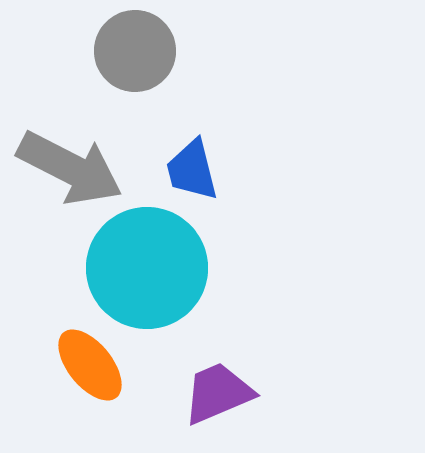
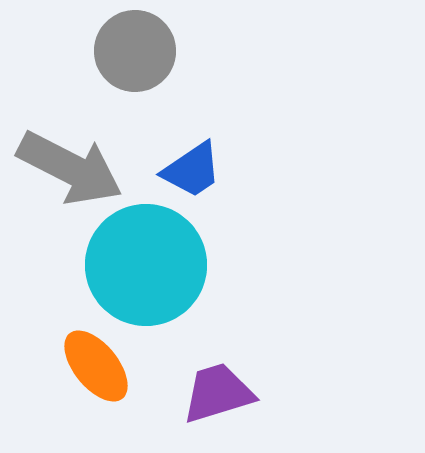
blue trapezoid: rotated 110 degrees counterclockwise
cyan circle: moved 1 px left, 3 px up
orange ellipse: moved 6 px right, 1 px down
purple trapezoid: rotated 6 degrees clockwise
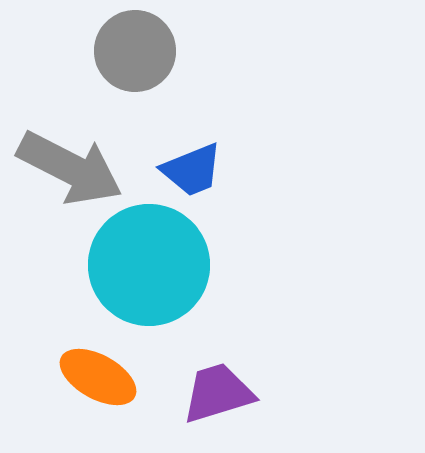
blue trapezoid: rotated 12 degrees clockwise
cyan circle: moved 3 px right
orange ellipse: moved 2 px right, 11 px down; rotated 22 degrees counterclockwise
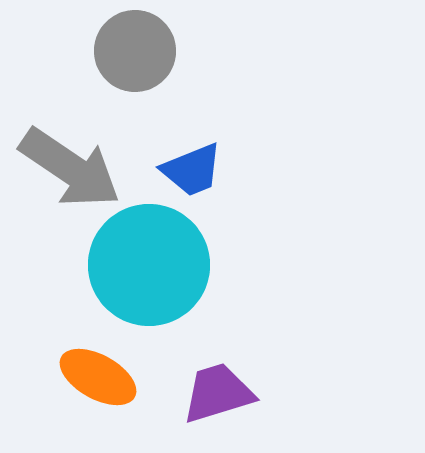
gray arrow: rotated 7 degrees clockwise
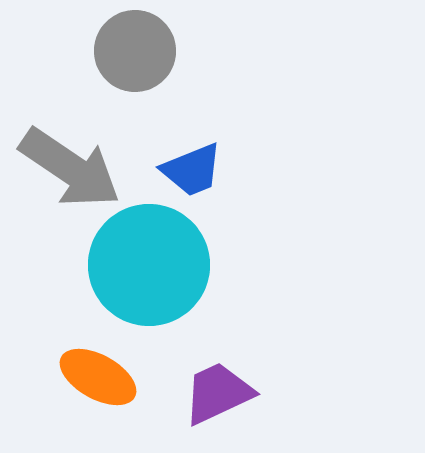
purple trapezoid: rotated 8 degrees counterclockwise
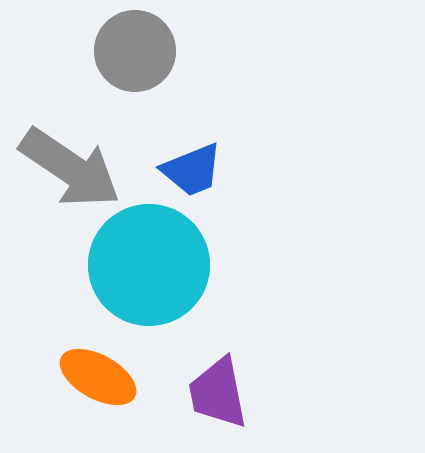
purple trapezoid: rotated 76 degrees counterclockwise
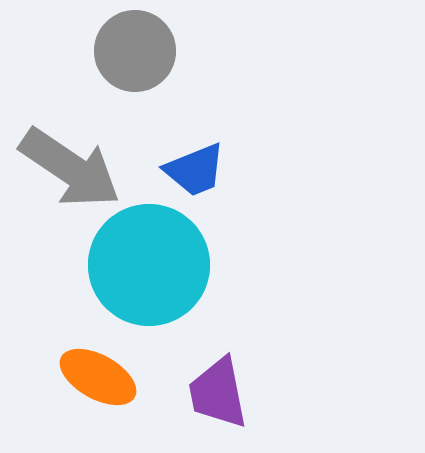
blue trapezoid: moved 3 px right
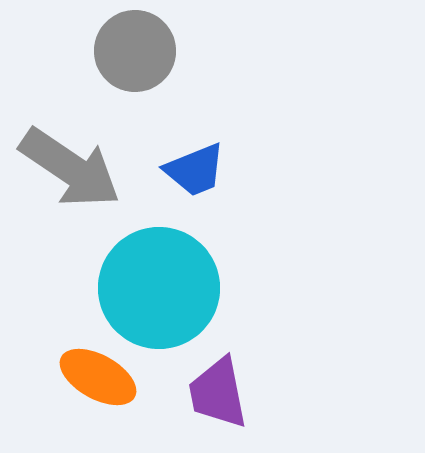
cyan circle: moved 10 px right, 23 px down
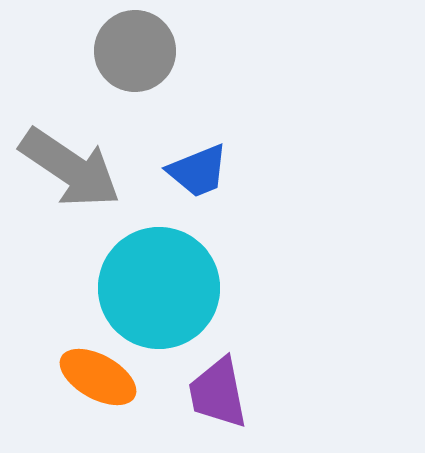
blue trapezoid: moved 3 px right, 1 px down
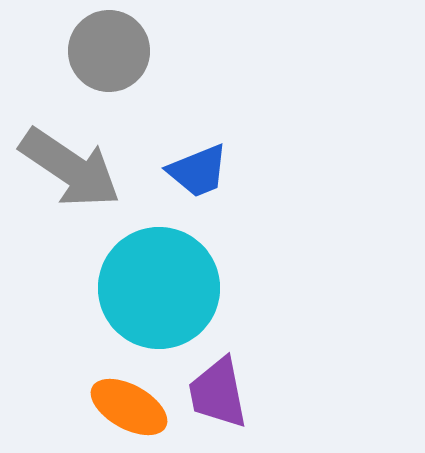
gray circle: moved 26 px left
orange ellipse: moved 31 px right, 30 px down
